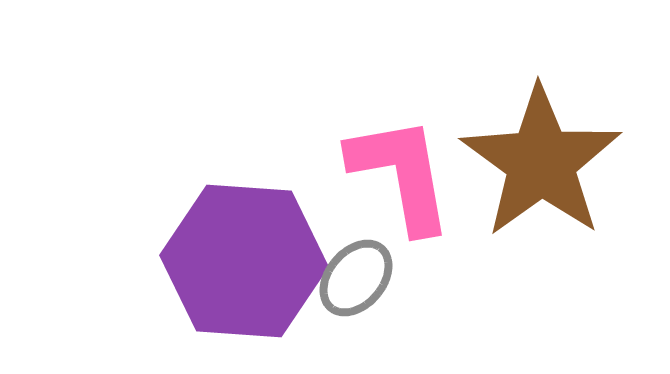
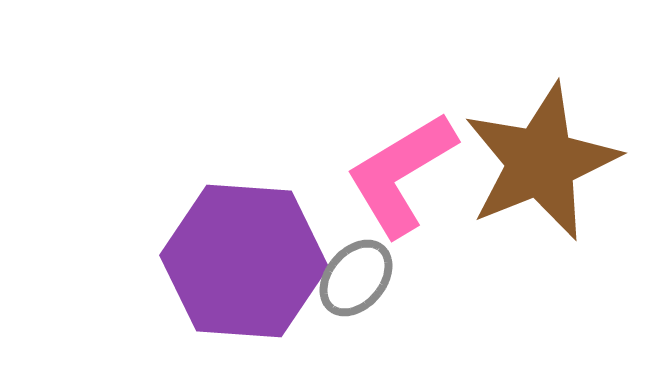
brown star: rotated 14 degrees clockwise
pink L-shape: rotated 111 degrees counterclockwise
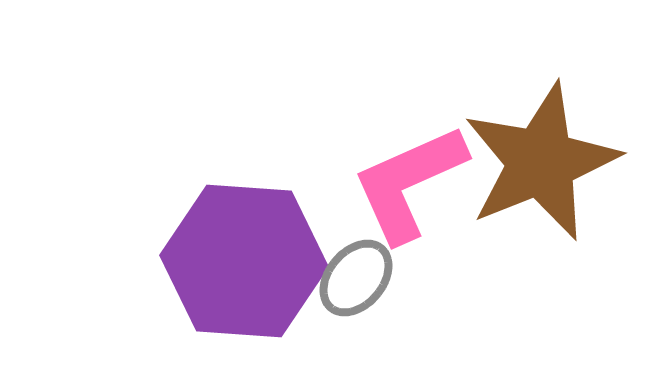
pink L-shape: moved 8 px right, 9 px down; rotated 7 degrees clockwise
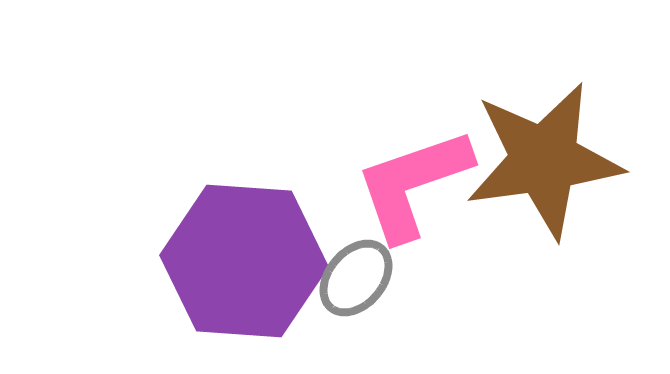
brown star: moved 3 px right, 2 px up; rotated 14 degrees clockwise
pink L-shape: moved 4 px right, 1 px down; rotated 5 degrees clockwise
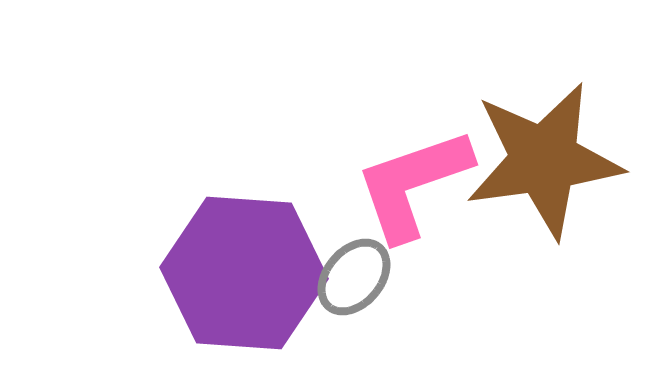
purple hexagon: moved 12 px down
gray ellipse: moved 2 px left, 1 px up
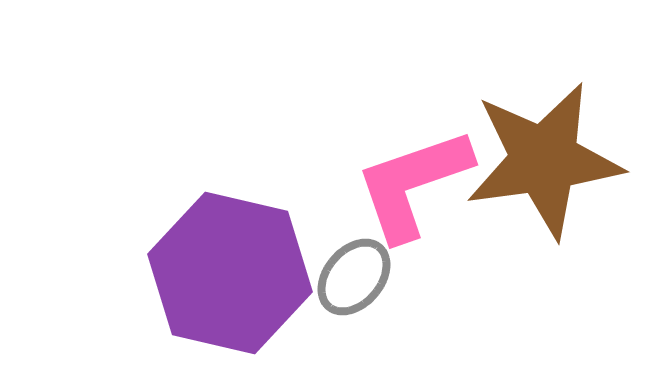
purple hexagon: moved 14 px left; rotated 9 degrees clockwise
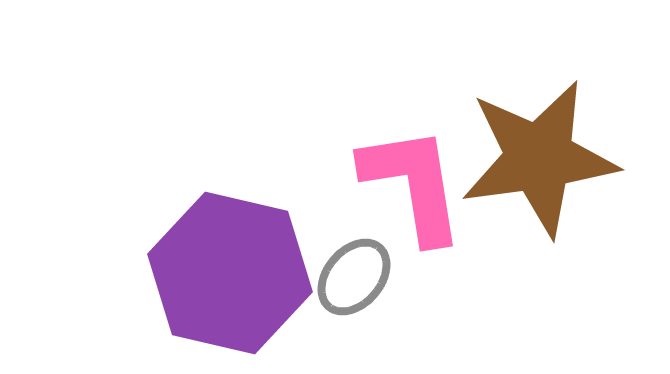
brown star: moved 5 px left, 2 px up
pink L-shape: rotated 100 degrees clockwise
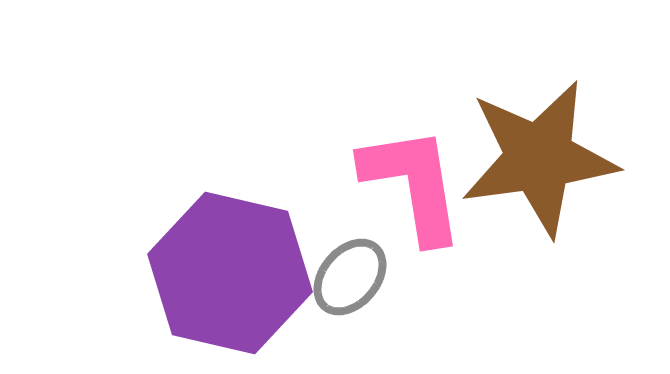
gray ellipse: moved 4 px left
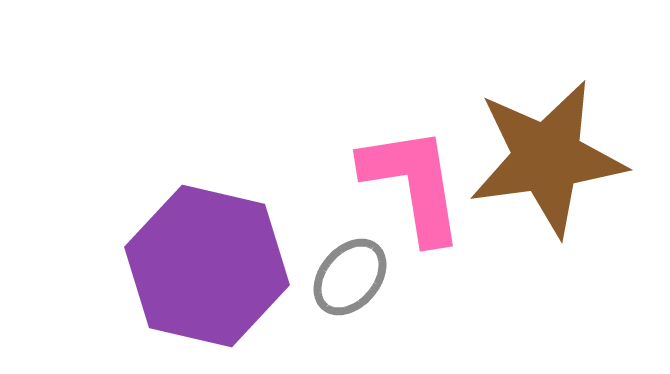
brown star: moved 8 px right
purple hexagon: moved 23 px left, 7 px up
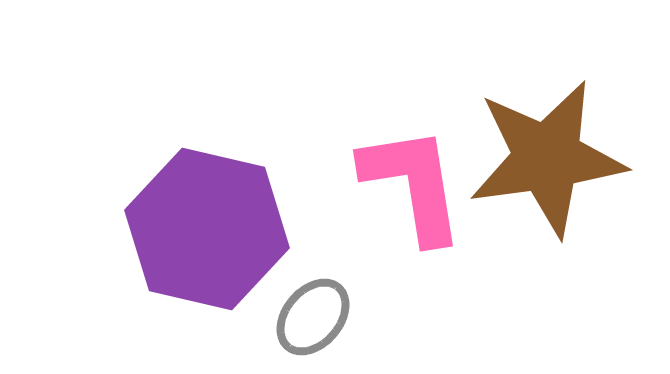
purple hexagon: moved 37 px up
gray ellipse: moved 37 px left, 40 px down
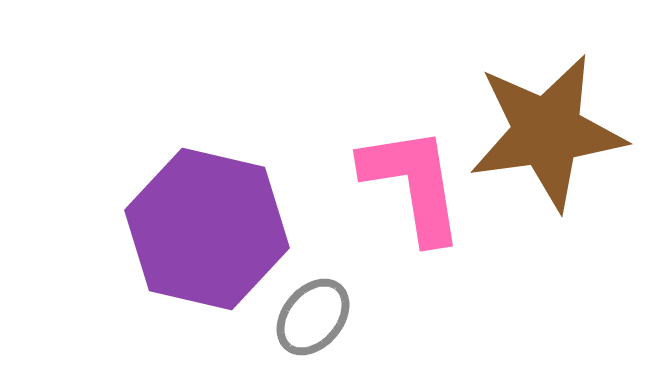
brown star: moved 26 px up
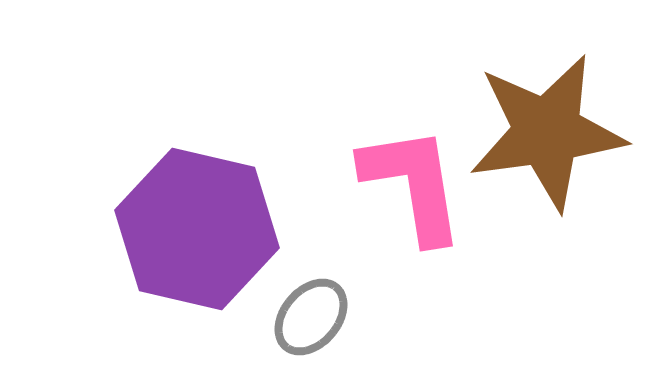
purple hexagon: moved 10 px left
gray ellipse: moved 2 px left
